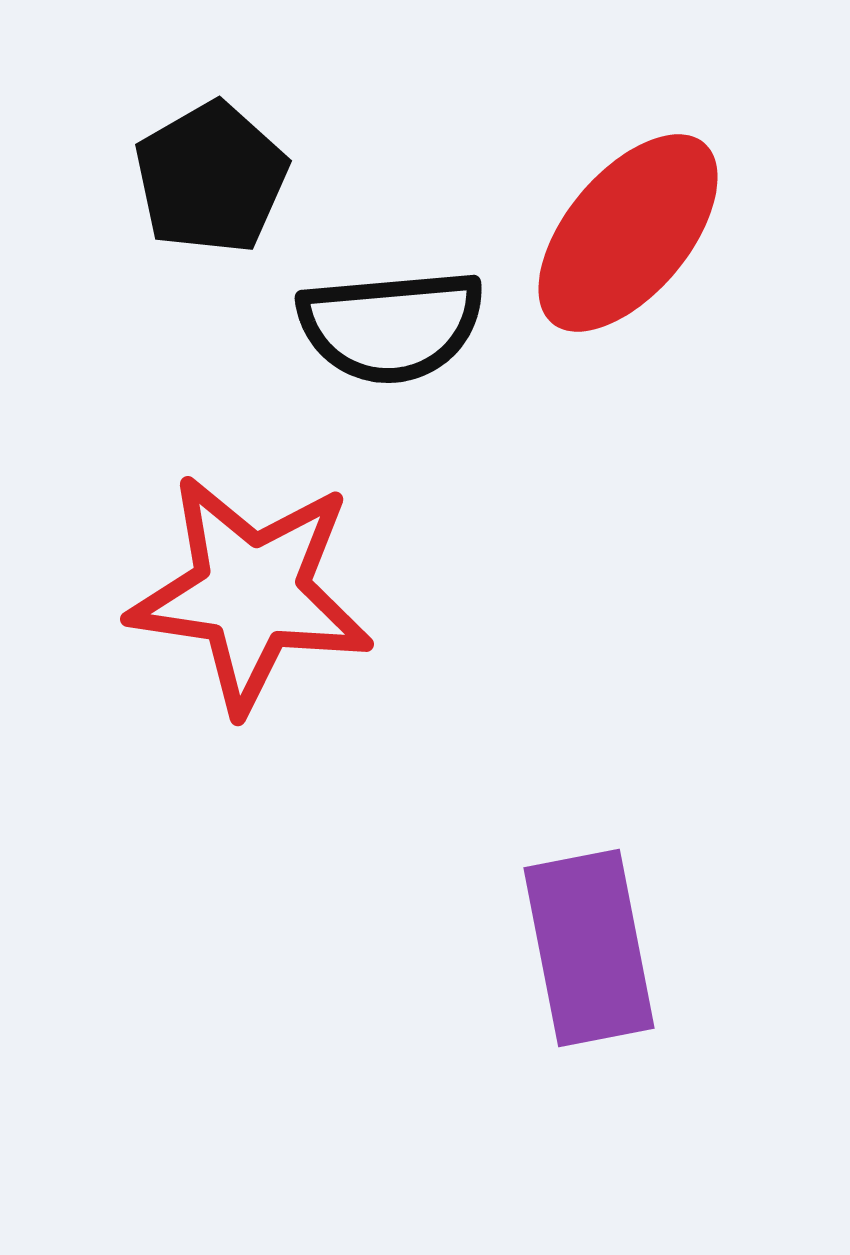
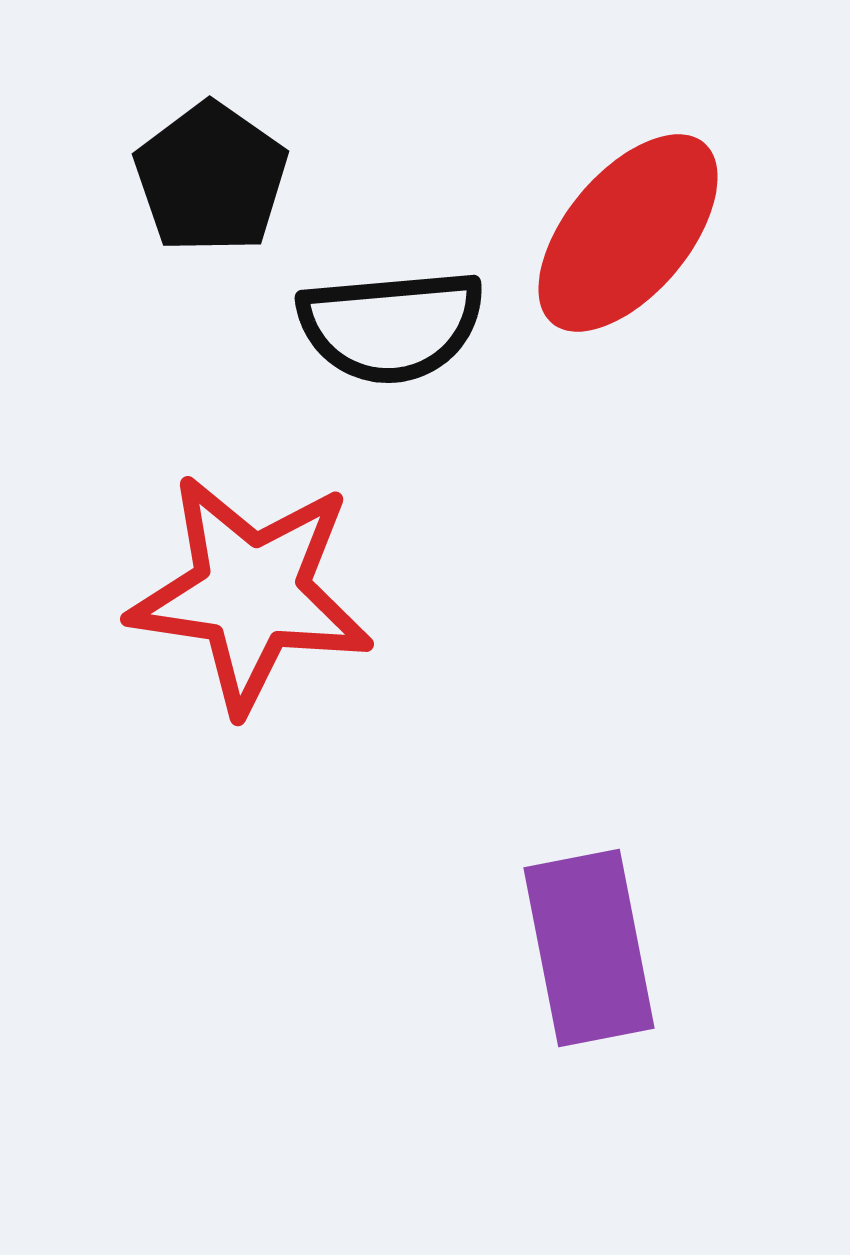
black pentagon: rotated 7 degrees counterclockwise
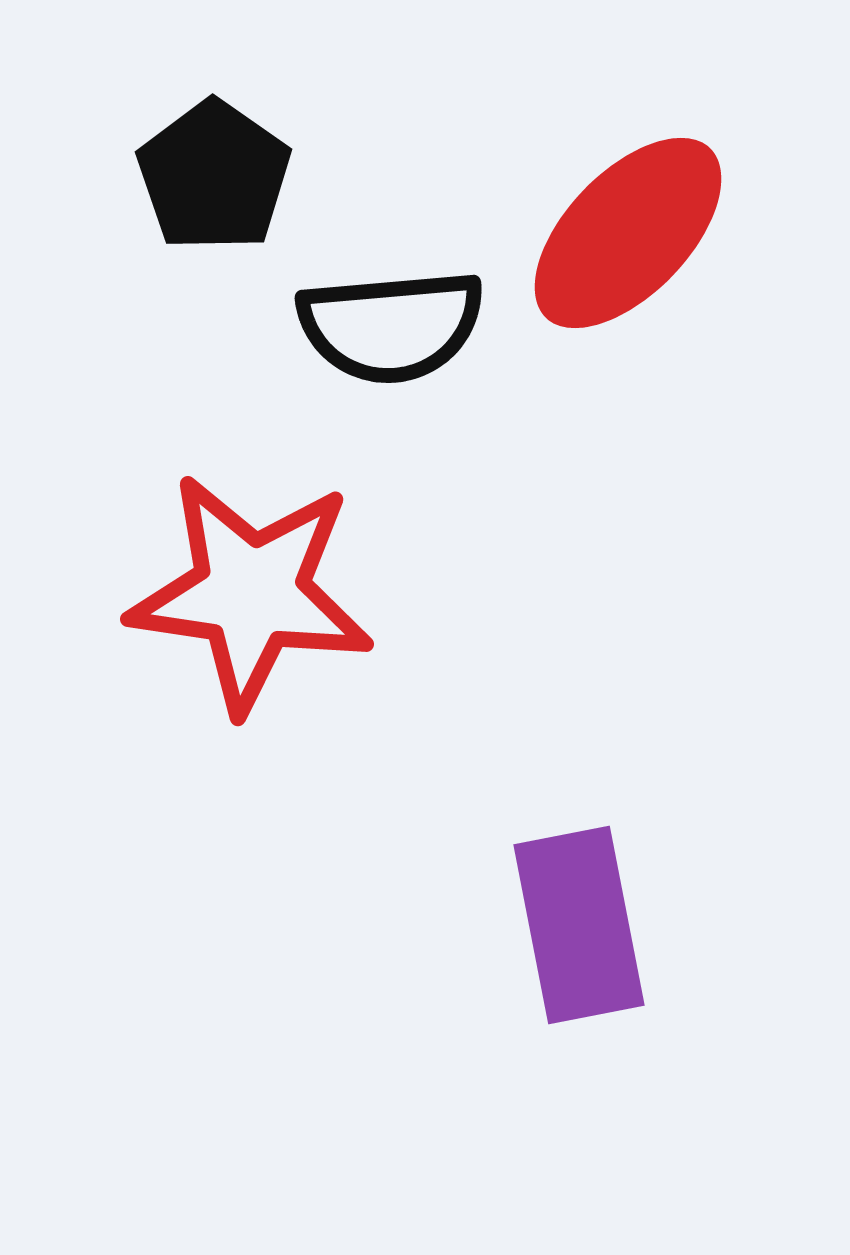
black pentagon: moved 3 px right, 2 px up
red ellipse: rotated 4 degrees clockwise
purple rectangle: moved 10 px left, 23 px up
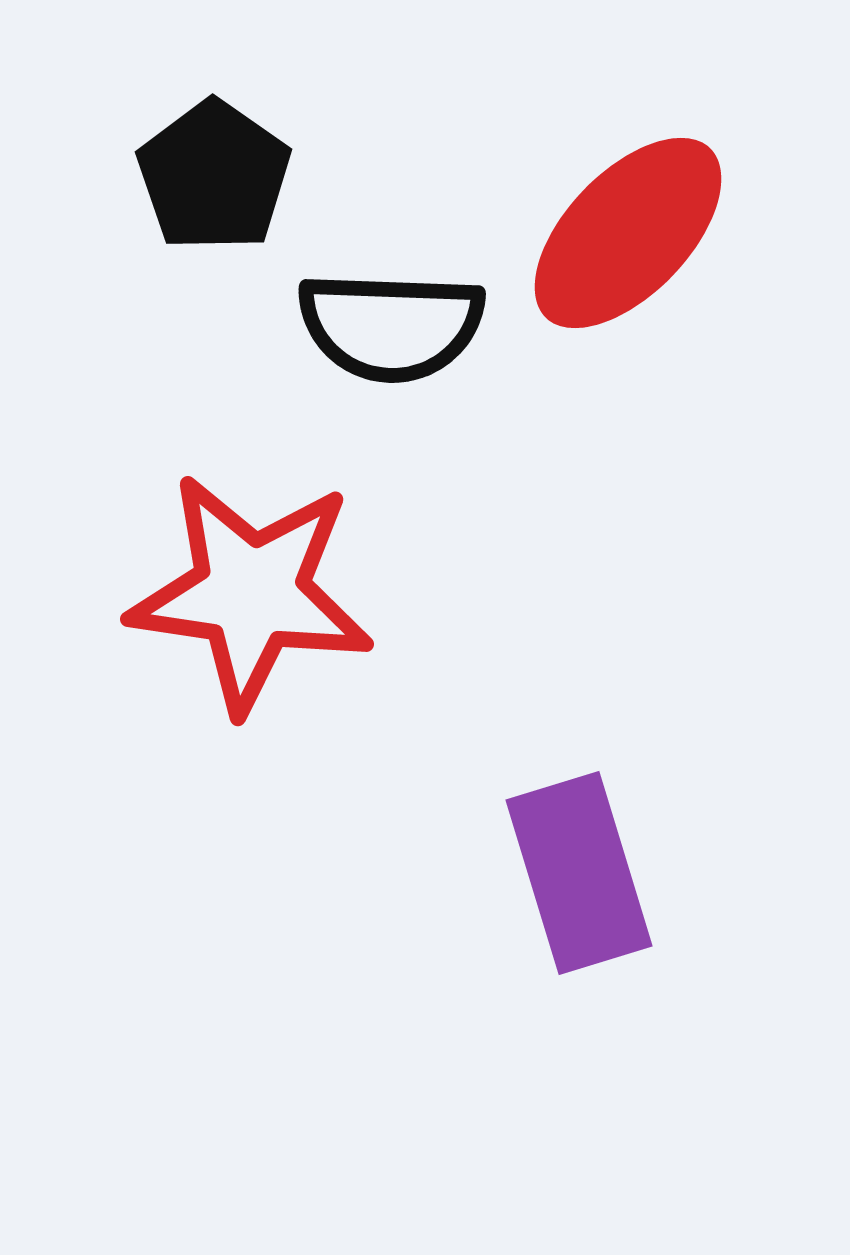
black semicircle: rotated 7 degrees clockwise
purple rectangle: moved 52 px up; rotated 6 degrees counterclockwise
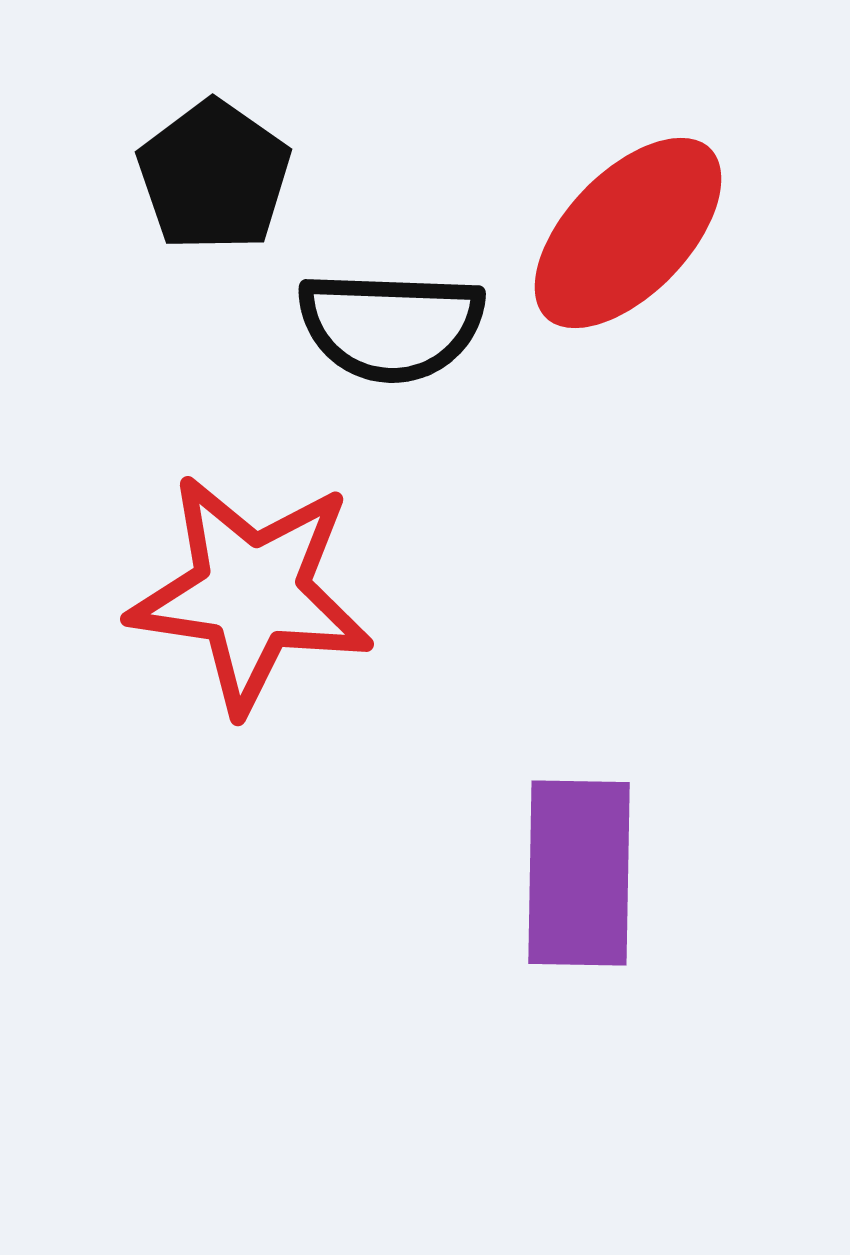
purple rectangle: rotated 18 degrees clockwise
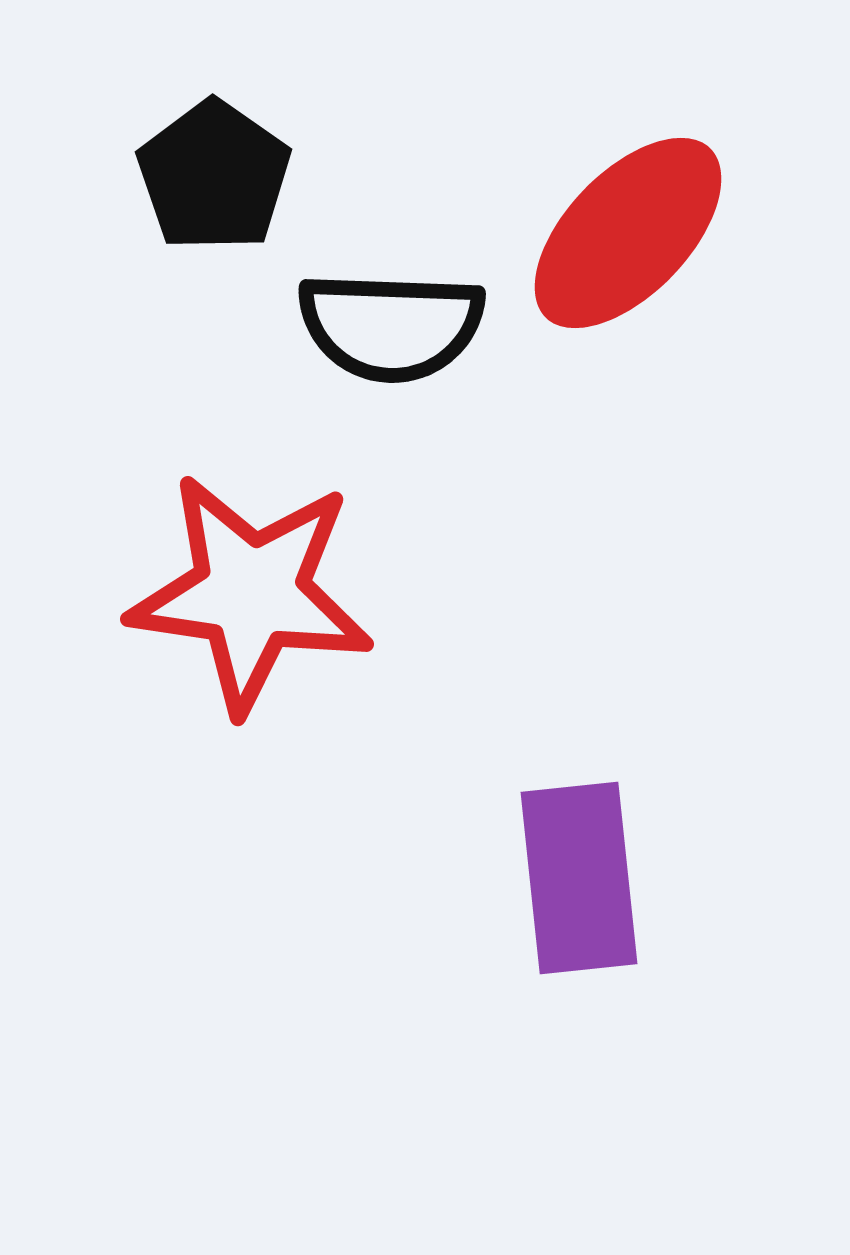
purple rectangle: moved 5 px down; rotated 7 degrees counterclockwise
